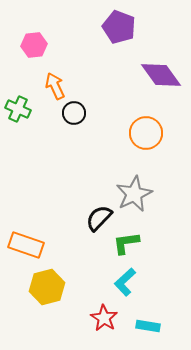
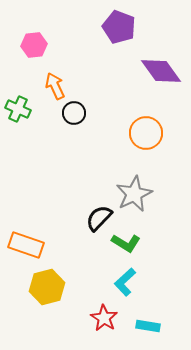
purple diamond: moved 4 px up
green L-shape: rotated 140 degrees counterclockwise
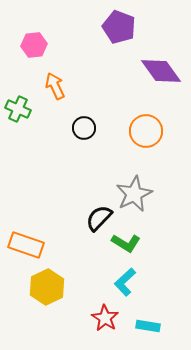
black circle: moved 10 px right, 15 px down
orange circle: moved 2 px up
yellow hexagon: rotated 12 degrees counterclockwise
red star: moved 1 px right
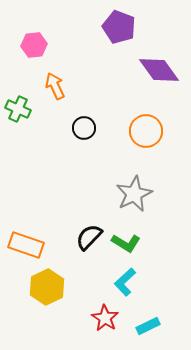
purple diamond: moved 2 px left, 1 px up
black semicircle: moved 10 px left, 19 px down
cyan rectangle: rotated 35 degrees counterclockwise
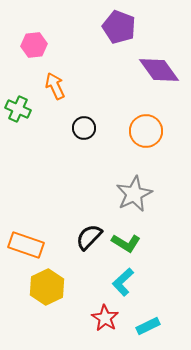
cyan L-shape: moved 2 px left
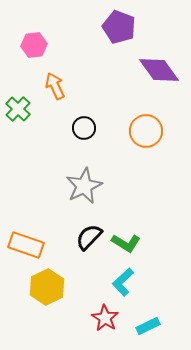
green cross: rotated 20 degrees clockwise
gray star: moved 50 px left, 8 px up
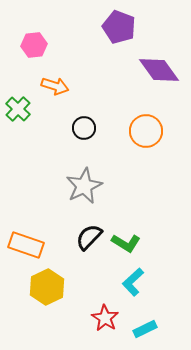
orange arrow: rotated 132 degrees clockwise
cyan L-shape: moved 10 px right
cyan rectangle: moved 3 px left, 3 px down
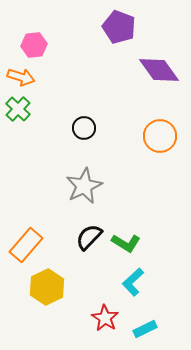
orange arrow: moved 34 px left, 9 px up
orange circle: moved 14 px right, 5 px down
orange rectangle: rotated 68 degrees counterclockwise
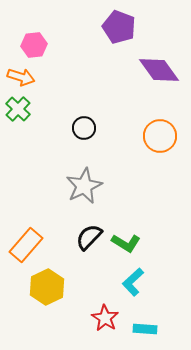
cyan rectangle: rotated 30 degrees clockwise
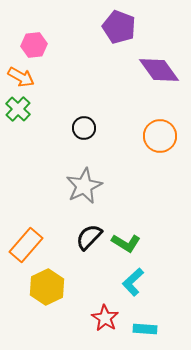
orange arrow: rotated 12 degrees clockwise
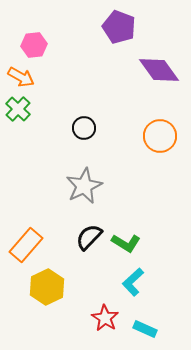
cyan rectangle: rotated 20 degrees clockwise
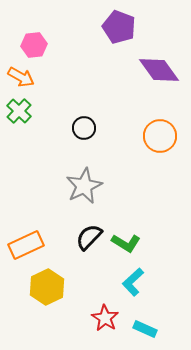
green cross: moved 1 px right, 2 px down
orange rectangle: rotated 24 degrees clockwise
